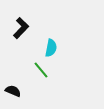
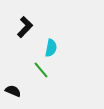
black L-shape: moved 4 px right, 1 px up
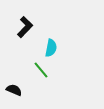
black semicircle: moved 1 px right, 1 px up
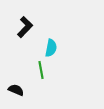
green line: rotated 30 degrees clockwise
black semicircle: moved 2 px right
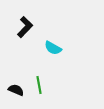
cyan semicircle: moved 2 px right; rotated 108 degrees clockwise
green line: moved 2 px left, 15 px down
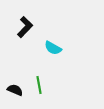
black semicircle: moved 1 px left
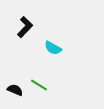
green line: rotated 48 degrees counterclockwise
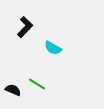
green line: moved 2 px left, 1 px up
black semicircle: moved 2 px left
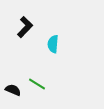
cyan semicircle: moved 4 px up; rotated 66 degrees clockwise
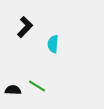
green line: moved 2 px down
black semicircle: rotated 21 degrees counterclockwise
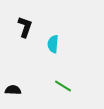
black L-shape: rotated 25 degrees counterclockwise
green line: moved 26 px right
